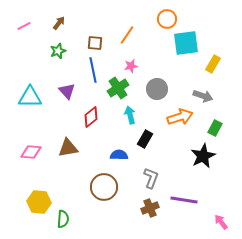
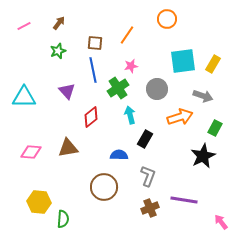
cyan square: moved 3 px left, 18 px down
cyan triangle: moved 6 px left
gray L-shape: moved 3 px left, 2 px up
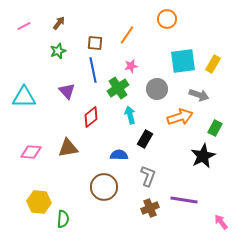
gray arrow: moved 4 px left, 1 px up
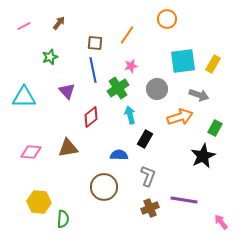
green star: moved 8 px left, 6 px down
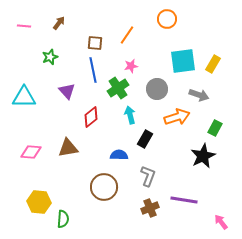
pink line: rotated 32 degrees clockwise
orange arrow: moved 3 px left
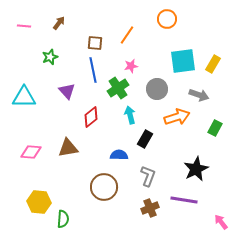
black star: moved 7 px left, 13 px down
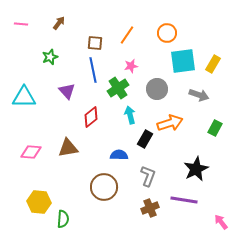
orange circle: moved 14 px down
pink line: moved 3 px left, 2 px up
orange arrow: moved 7 px left, 6 px down
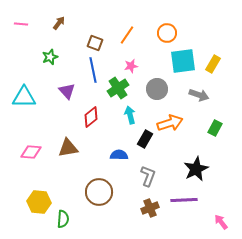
brown square: rotated 14 degrees clockwise
brown circle: moved 5 px left, 5 px down
purple line: rotated 12 degrees counterclockwise
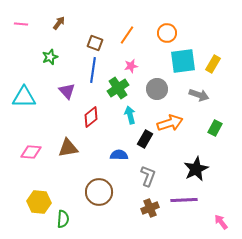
blue line: rotated 20 degrees clockwise
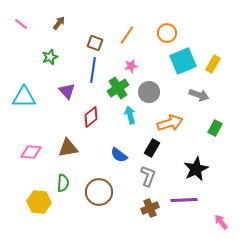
pink line: rotated 32 degrees clockwise
cyan square: rotated 16 degrees counterclockwise
gray circle: moved 8 px left, 3 px down
black rectangle: moved 7 px right, 9 px down
blue semicircle: rotated 144 degrees counterclockwise
green semicircle: moved 36 px up
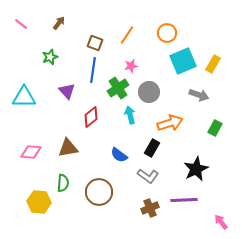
gray L-shape: rotated 105 degrees clockwise
